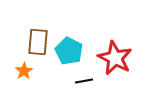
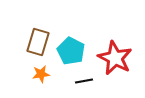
brown rectangle: rotated 12 degrees clockwise
cyan pentagon: moved 2 px right
orange star: moved 17 px right, 3 px down; rotated 24 degrees clockwise
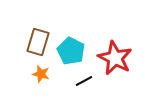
orange star: rotated 24 degrees clockwise
black line: rotated 18 degrees counterclockwise
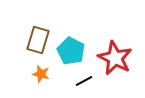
brown rectangle: moved 2 px up
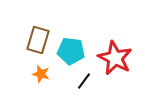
cyan pentagon: rotated 20 degrees counterclockwise
black line: rotated 24 degrees counterclockwise
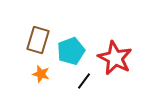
cyan pentagon: rotated 28 degrees counterclockwise
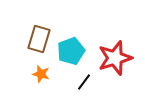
brown rectangle: moved 1 px right, 1 px up
red star: rotated 28 degrees clockwise
black line: moved 1 px down
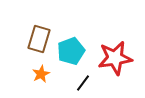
red star: rotated 8 degrees clockwise
orange star: rotated 30 degrees clockwise
black line: moved 1 px left, 1 px down
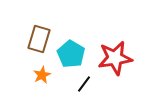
cyan pentagon: moved 3 px down; rotated 20 degrees counterclockwise
orange star: moved 1 px right, 1 px down
black line: moved 1 px right, 1 px down
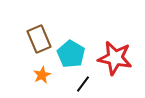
brown rectangle: rotated 40 degrees counterclockwise
red star: rotated 20 degrees clockwise
black line: moved 1 px left
